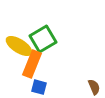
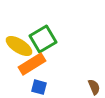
orange rectangle: rotated 36 degrees clockwise
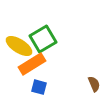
brown semicircle: moved 3 px up
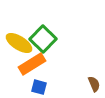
green square: rotated 16 degrees counterclockwise
yellow ellipse: moved 3 px up
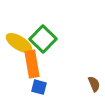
orange rectangle: rotated 68 degrees counterclockwise
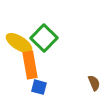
green square: moved 1 px right, 1 px up
orange rectangle: moved 2 px left, 1 px down
brown semicircle: moved 1 px up
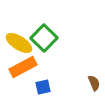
orange rectangle: moved 7 px left, 2 px down; rotated 72 degrees clockwise
blue square: moved 4 px right; rotated 28 degrees counterclockwise
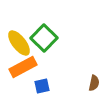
yellow ellipse: rotated 20 degrees clockwise
brown semicircle: rotated 35 degrees clockwise
blue square: moved 1 px left, 1 px up
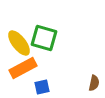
green square: rotated 28 degrees counterclockwise
orange rectangle: moved 1 px down
blue square: moved 1 px down
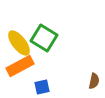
green square: rotated 16 degrees clockwise
orange rectangle: moved 3 px left, 2 px up
brown semicircle: moved 2 px up
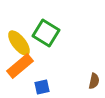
green square: moved 2 px right, 5 px up
orange rectangle: rotated 12 degrees counterclockwise
